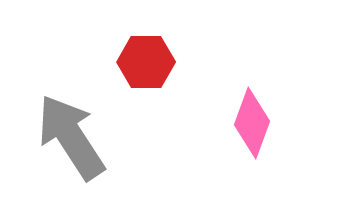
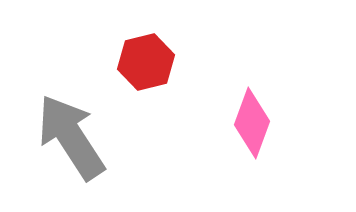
red hexagon: rotated 14 degrees counterclockwise
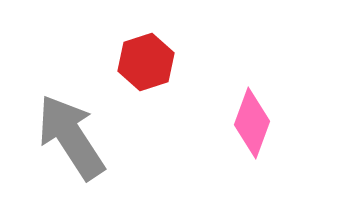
red hexagon: rotated 4 degrees counterclockwise
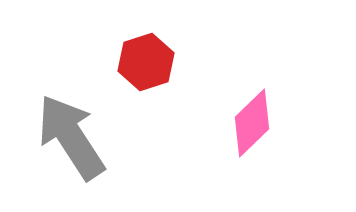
pink diamond: rotated 26 degrees clockwise
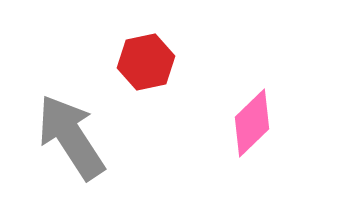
red hexagon: rotated 6 degrees clockwise
